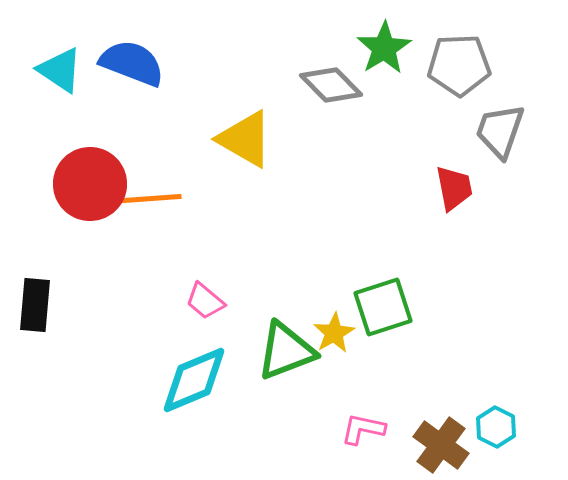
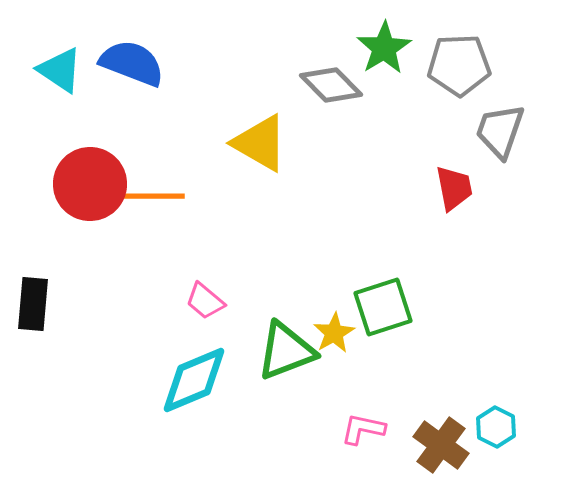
yellow triangle: moved 15 px right, 4 px down
orange line: moved 3 px right, 3 px up; rotated 4 degrees clockwise
black rectangle: moved 2 px left, 1 px up
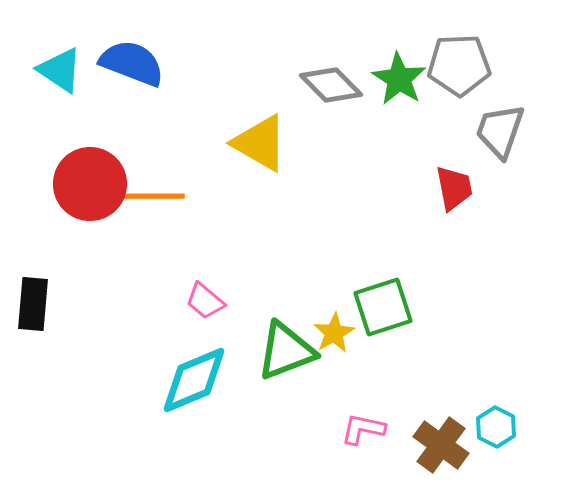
green star: moved 15 px right, 31 px down; rotated 8 degrees counterclockwise
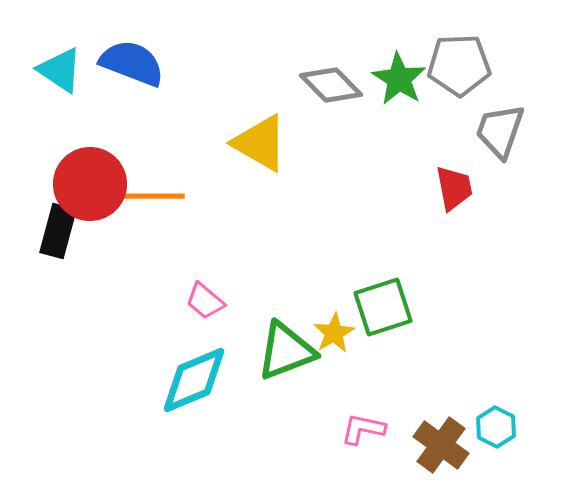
black rectangle: moved 25 px right, 73 px up; rotated 10 degrees clockwise
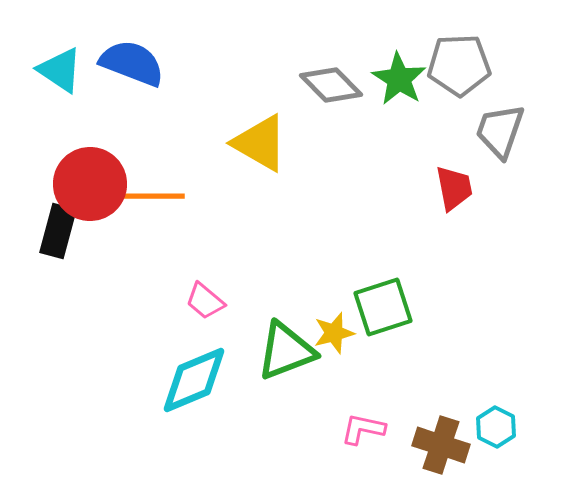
yellow star: rotated 15 degrees clockwise
brown cross: rotated 18 degrees counterclockwise
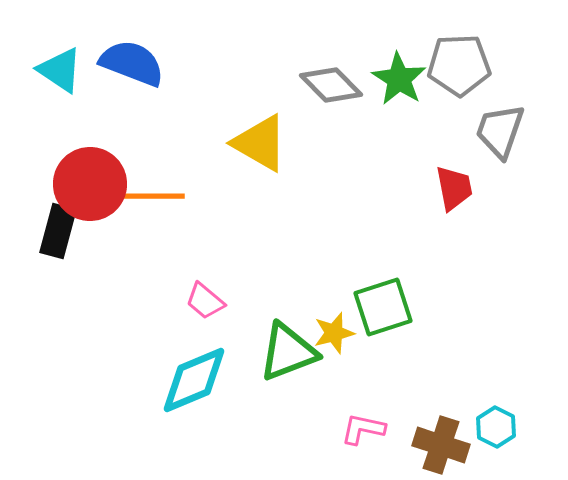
green triangle: moved 2 px right, 1 px down
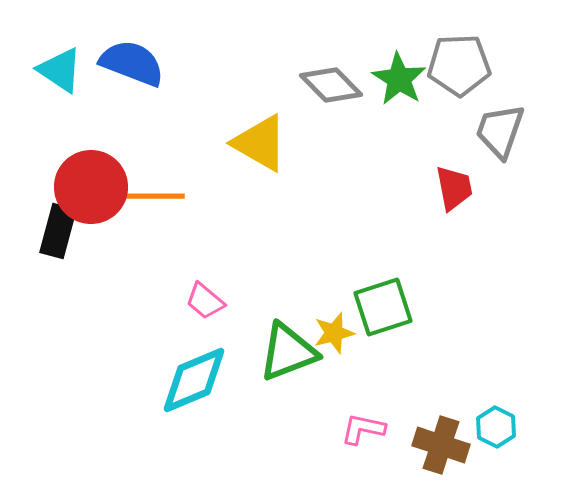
red circle: moved 1 px right, 3 px down
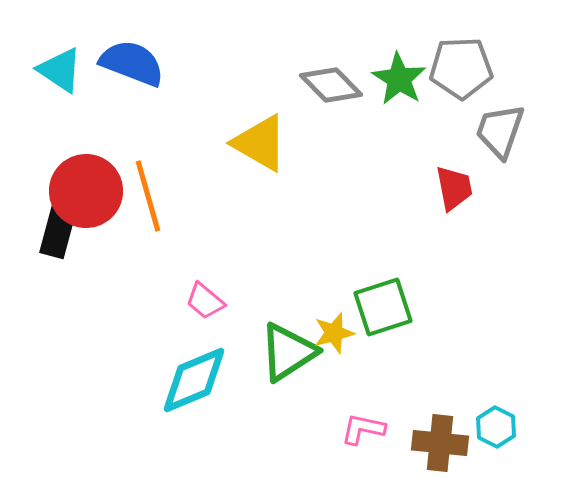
gray pentagon: moved 2 px right, 3 px down
red circle: moved 5 px left, 4 px down
orange line: rotated 74 degrees clockwise
green triangle: rotated 12 degrees counterclockwise
brown cross: moved 1 px left, 2 px up; rotated 12 degrees counterclockwise
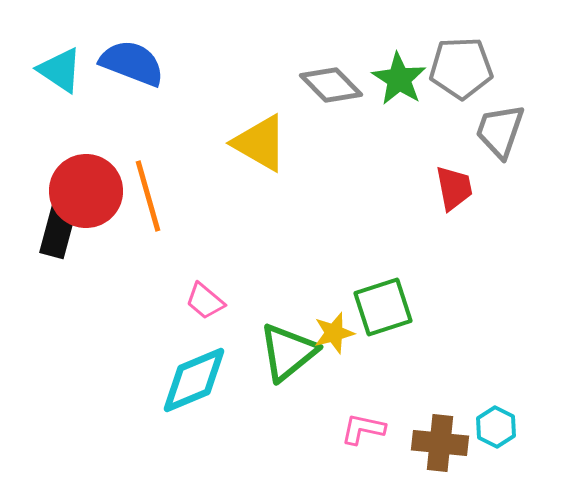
green triangle: rotated 6 degrees counterclockwise
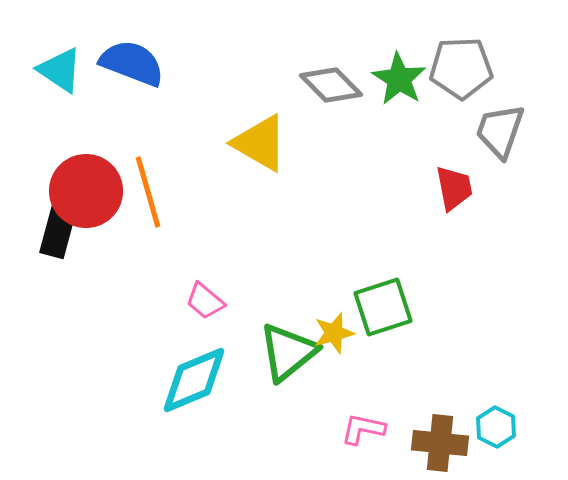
orange line: moved 4 px up
